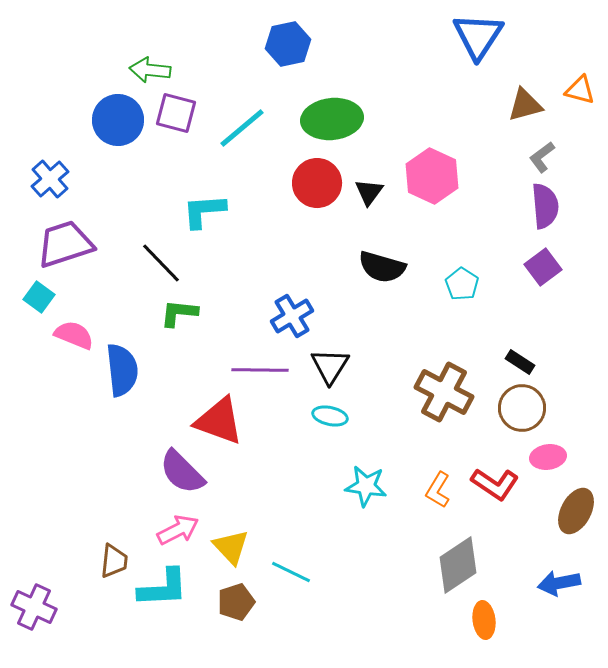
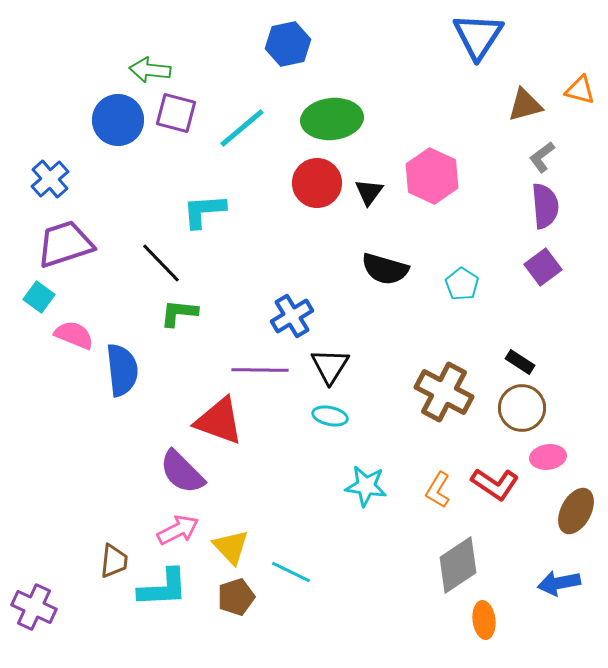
black semicircle at (382, 267): moved 3 px right, 2 px down
brown pentagon at (236, 602): moved 5 px up
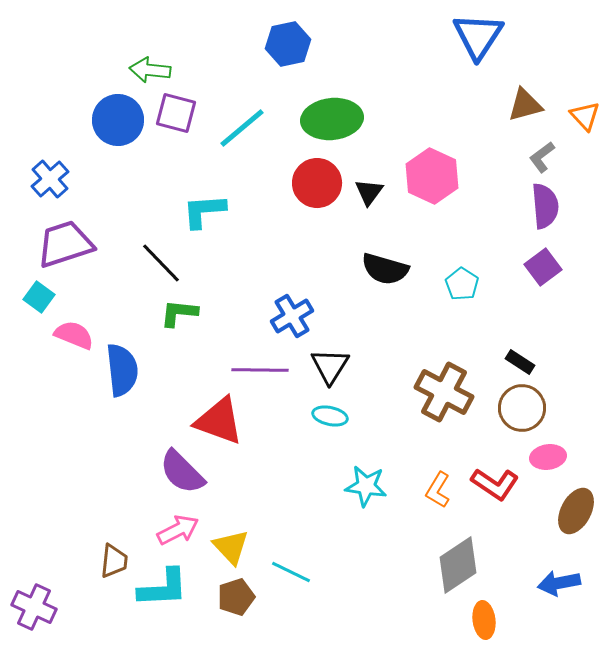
orange triangle at (580, 90): moved 5 px right, 26 px down; rotated 32 degrees clockwise
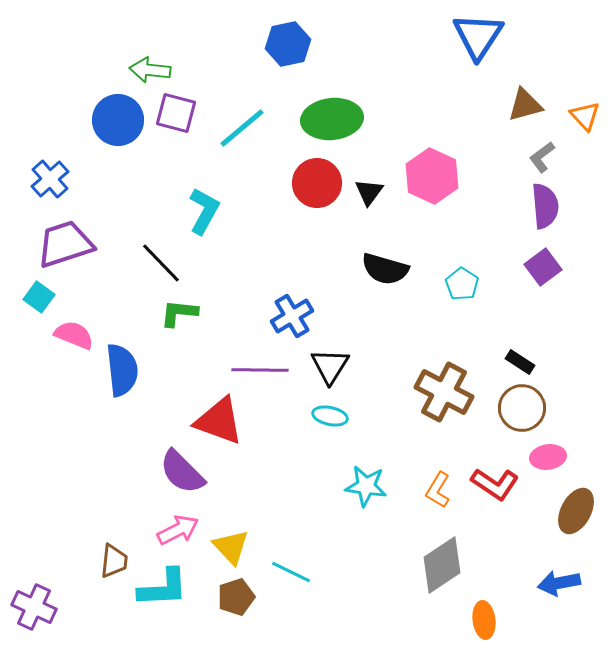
cyan L-shape at (204, 211): rotated 123 degrees clockwise
gray diamond at (458, 565): moved 16 px left
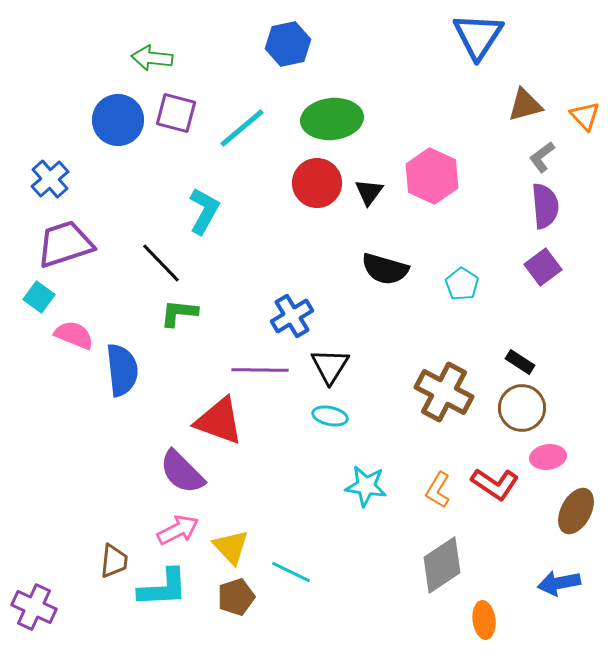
green arrow at (150, 70): moved 2 px right, 12 px up
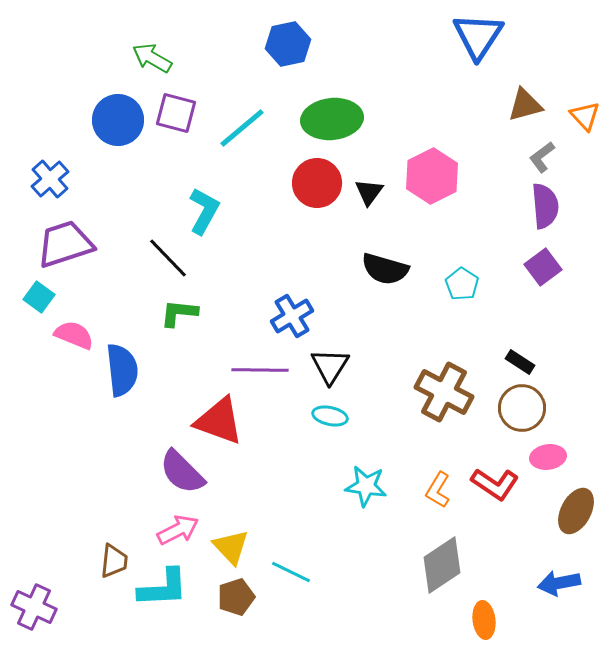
green arrow at (152, 58): rotated 24 degrees clockwise
pink hexagon at (432, 176): rotated 8 degrees clockwise
black line at (161, 263): moved 7 px right, 5 px up
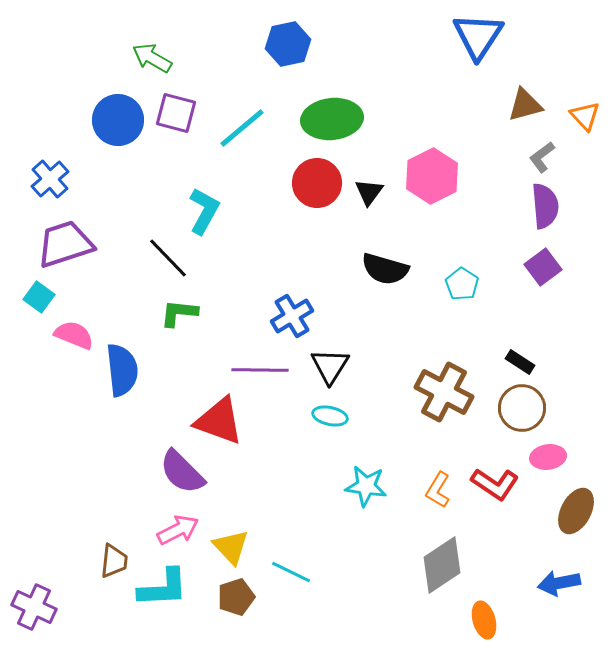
orange ellipse at (484, 620): rotated 9 degrees counterclockwise
